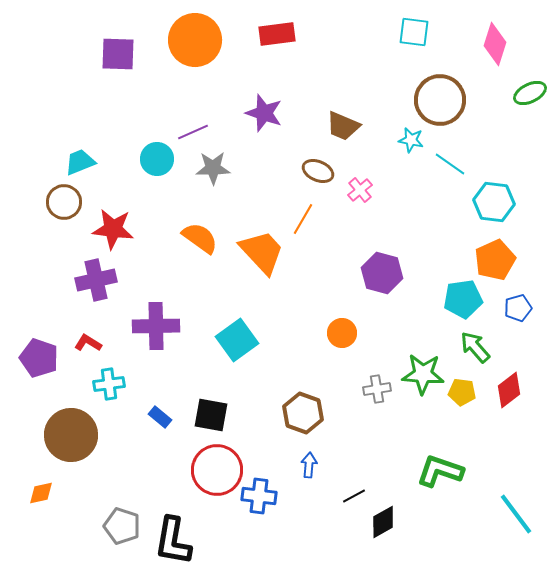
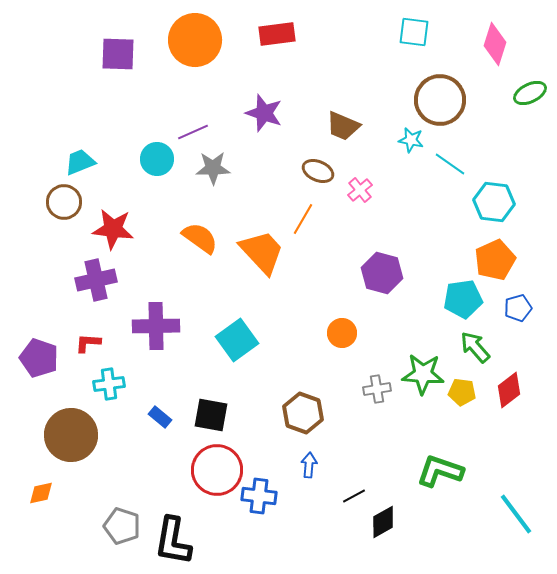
red L-shape at (88, 343): rotated 28 degrees counterclockwise
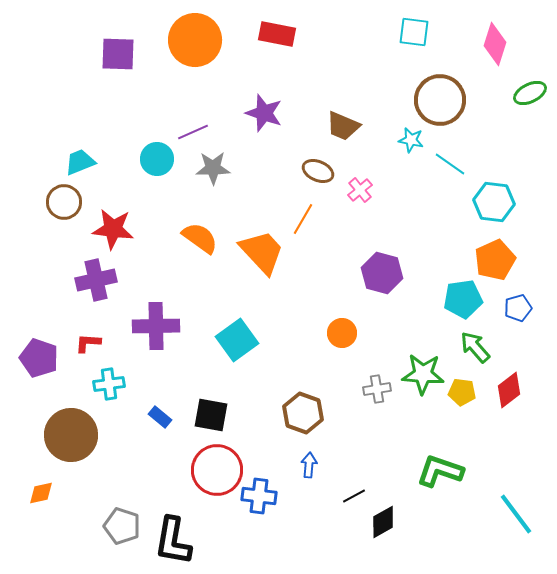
red rectangle at (277, 34): rotated 18 degrees clockwise
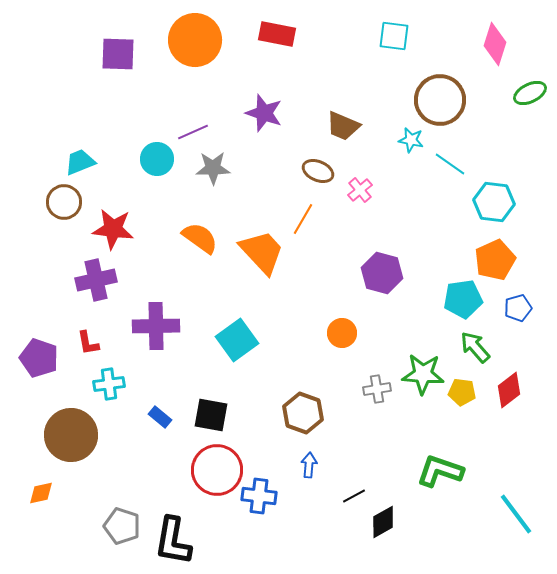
cyan square at (414, 32): moved 20 px left, 4 px down
red L-shape at (88, 343): rotated 104 degrees counterclockwise
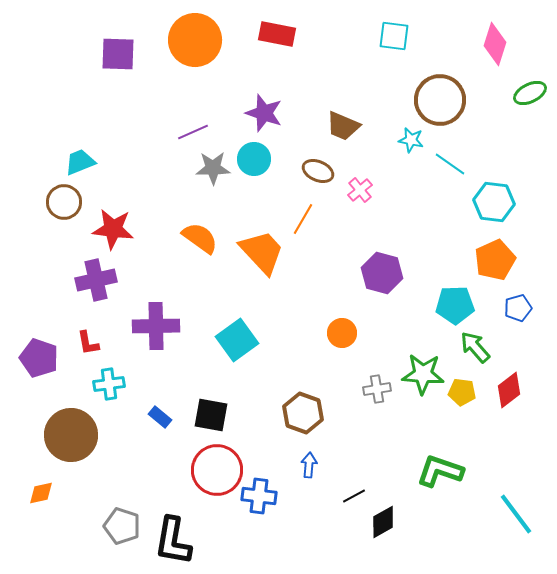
cyan circle at (157, 159): moved 97 px right
cyan pentagon at (463, 299): moved 8 px left, 6 px down; rotated 6 degrees clockwise
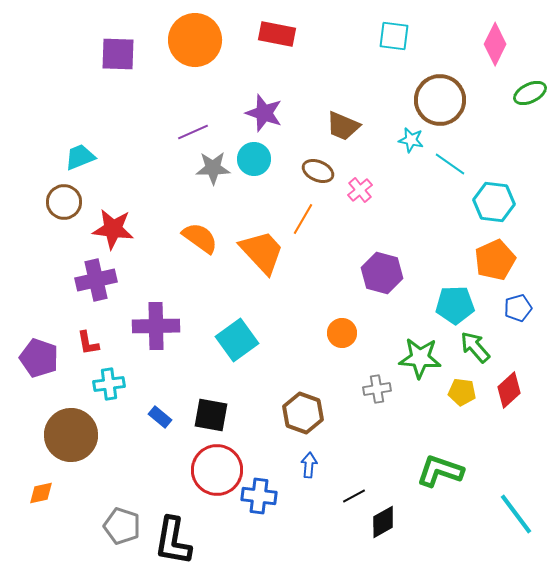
pink diamond at (495, 44): rotated 9 degrees clockwise
cyan trapezoid at (80, 162): moved 5 px up
green star at (423, 374): moved 3 px left, 16 px up
red diamond at (509, 390): rotated 6 degrees counterclockwise
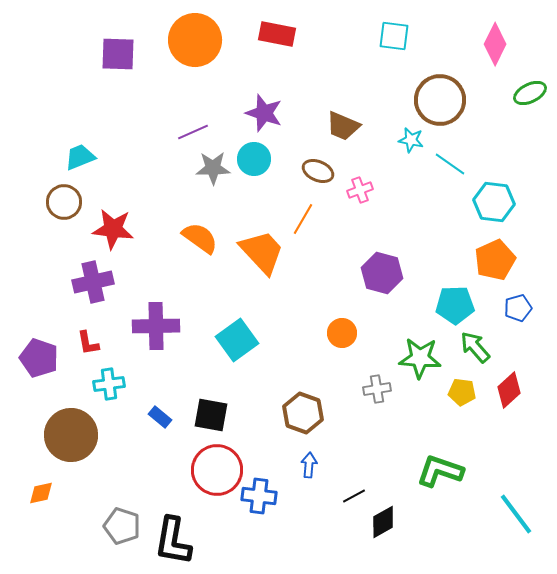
pink cross at (360, 190): rotated 20 degrees clockwise
purple cross at (96, 280): moved 3 px left, 2 px down
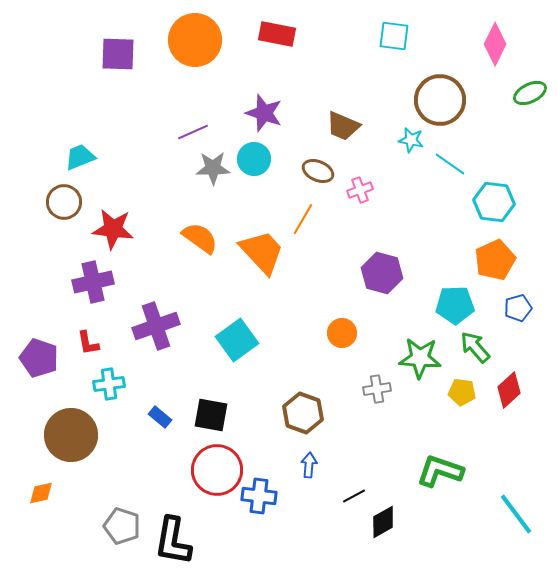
purple cross at (156, 326): rotated 18 degrees counterclockwise
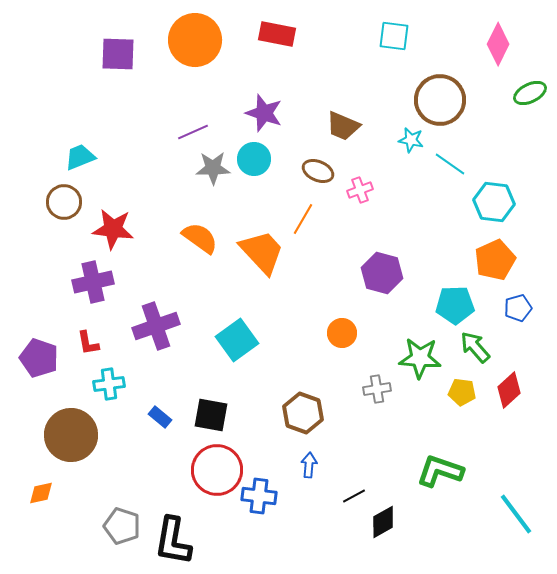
pink diamond at (495, 44): moved 3 px right
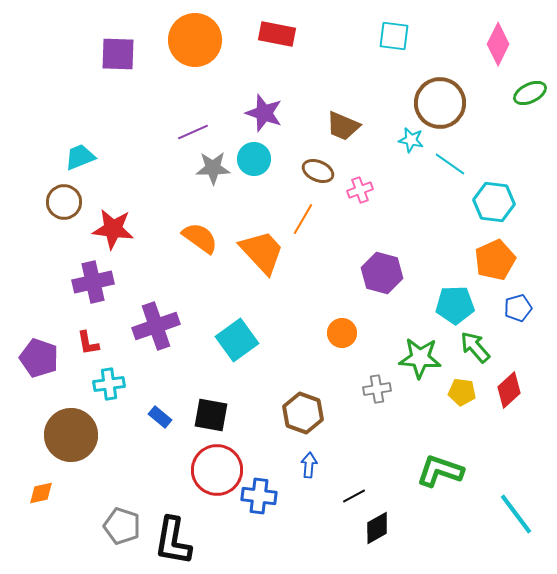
brown circle at (440, 100): moved 3 px down
black diamond at (383, 522): moved 6 px left, 6 px down
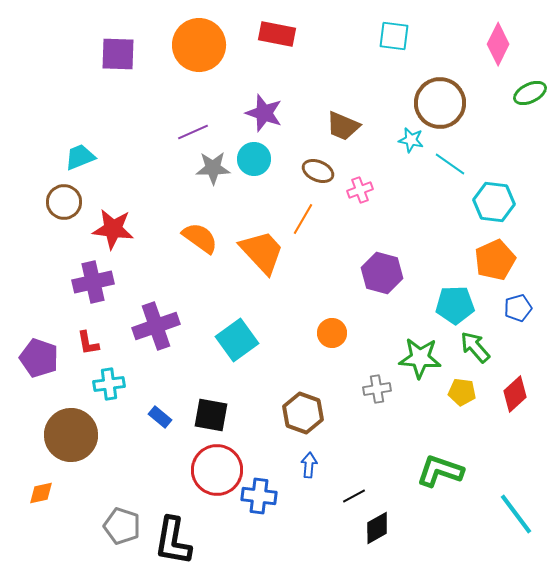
orange circle at (195, 40): moved 4 px right, 5 px down
orange circle at (342, 333): moved 10 px left
red diamond at (509, 390): moved 6 px right, 4 px down
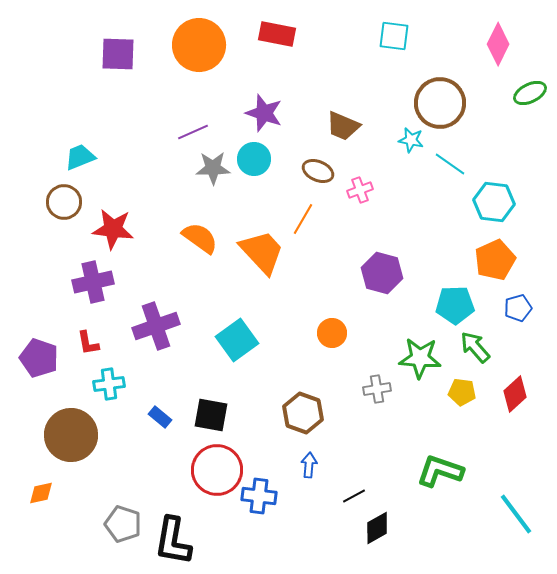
gray pentagon at (122, 526): moved 1 px right, 2 px up
